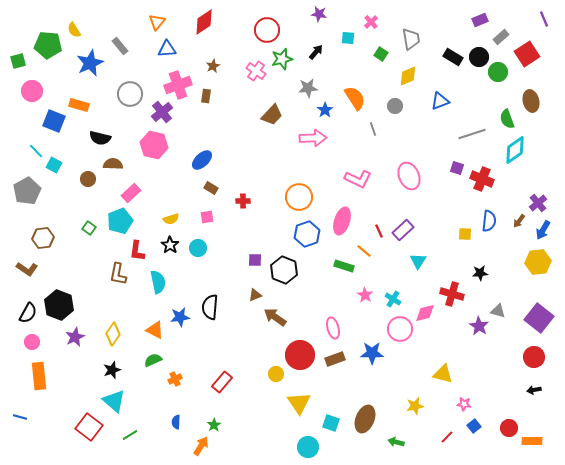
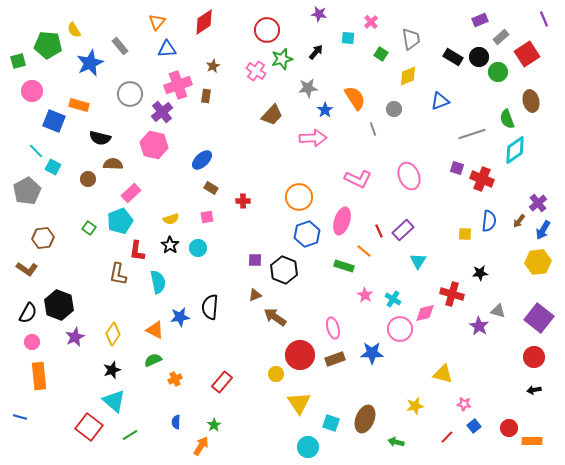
gray circle at (395, 106): moved 1 px left, 3 px down
cyan square at (54, 165): moved 1 px left, 2 px down
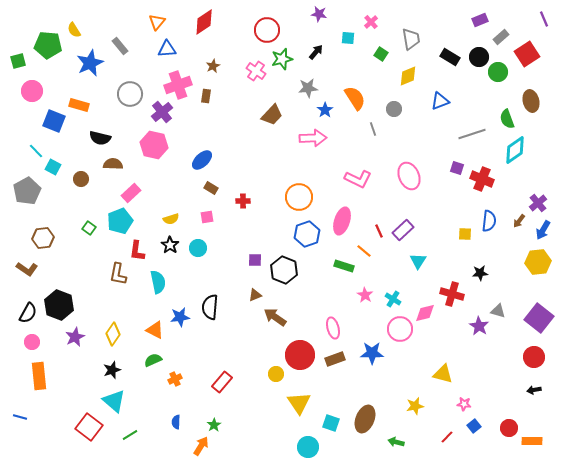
black rectangle at (453, 57): moved 3 px left
brown circle at (88, 179): moved 7 px left
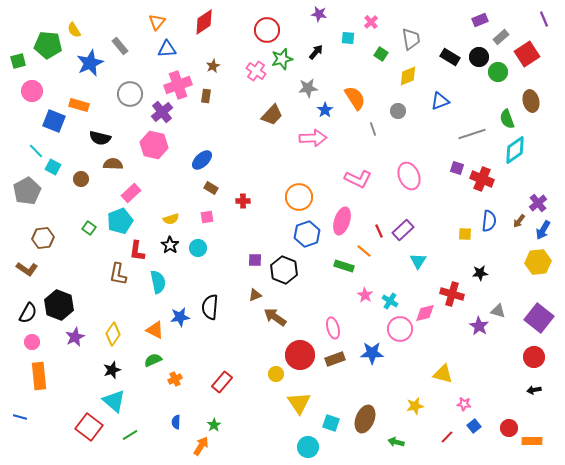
gray circle at (394, 109): moved 4 px right, 2 px down
cyan cross at (393, 299): moved 3 px left, 2 px down
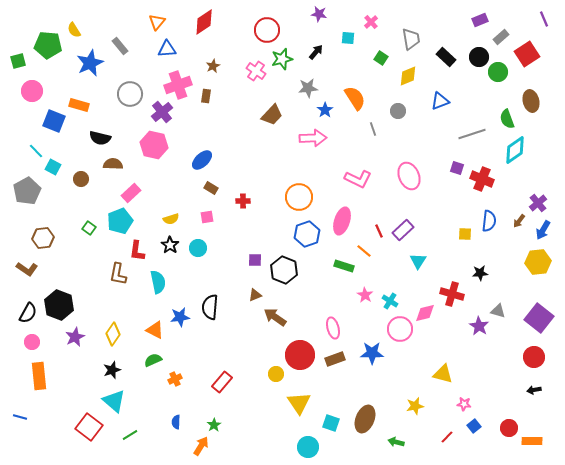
green square at (381, 54): moved 4 px down
black rectangle at (450, 57): moved 4 px left; rotated 12 degrees clockwise
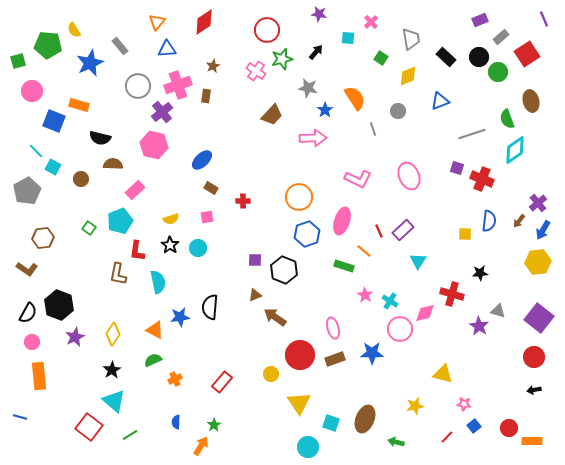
gray star at (308, 88): rotated 18 degrees clockwise
gray circle at (130, 94): moved 8 px right, 8 px up
pink rectangle at (131, 193): moved 4 px right, 3 px up
black star at (112, 370): rotated 12 degrees counterclockwise
yellow circle at (276, 374): moved 5 px left
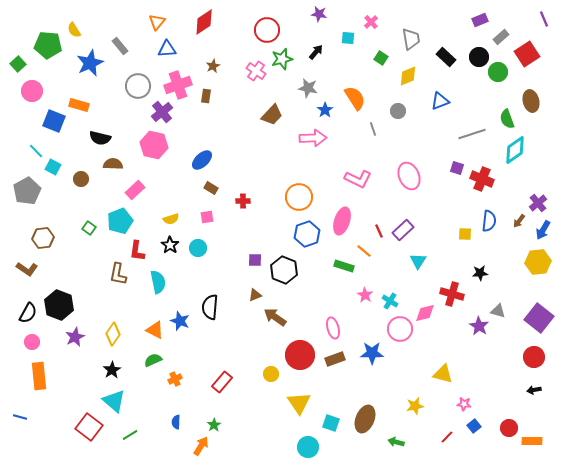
green square at (18, 61): moved 3 px down; rotated 28 degrees counterclockwise
blue star at (180, 317): moved 4 px down; rotated 30 degrees clockwise
